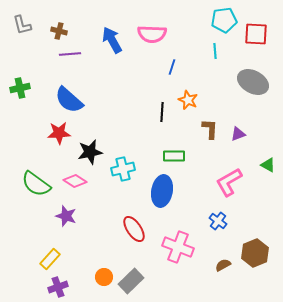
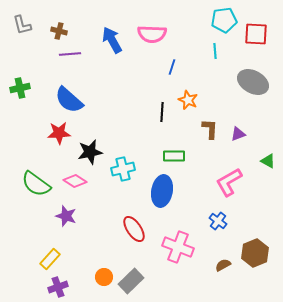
green triangle: moved 4 px up
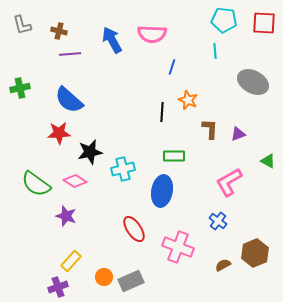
cyan pentagon: rotated 15 degrees clockwise
red square: moved 8 px right, 11 px up
yellow rectangle: moved 21 px right, 2 px down
gray rectangle: rotated 20 degrees clockwise
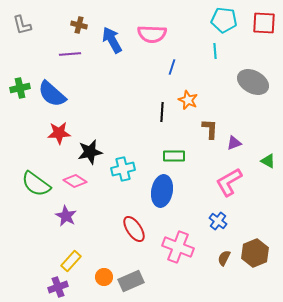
brown cross: moved 20 px right, 6 px up
blue semicircle: moved 17 px left, 6 px up
purple triangle: moved 4 px left, 9 px down
purple star: rotated 10 degrees clockwise
brown semicircle: moved 1 px right, 7 px up; rotated 35 degrees counterclockwise
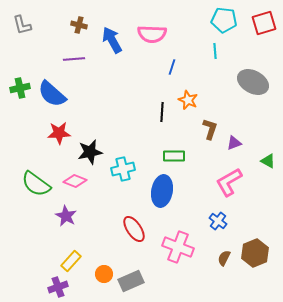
red square: rotated 20 degrees counterclockwise
purple line: moved 4 px right, 5 px down
brown L-shape: rotated 15 degrees clockwise
pink diamond: rotated 10 degrees counterclockwise
orange circle: moved 3 px up
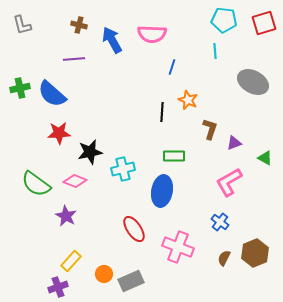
green triangle: moved 3 px left, 3 px up
blue cross: moved 2 px right, 1 px down
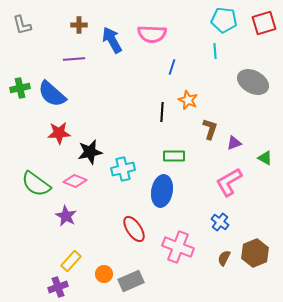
brown cross: rotated 14 degrees counterclockwise
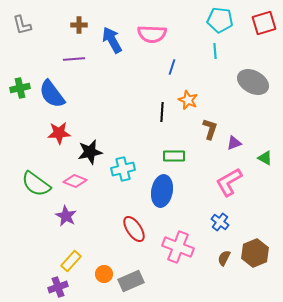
cyan pentagon: moved 4 px left
blue semicircle: rotated 12 degrees clockwise
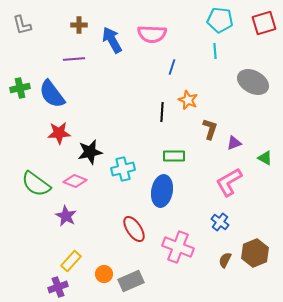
brown semicircle: moved 1 px right, 2 px down
